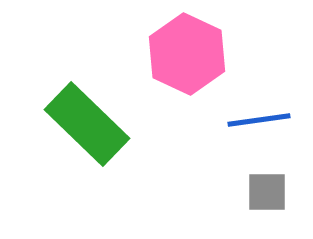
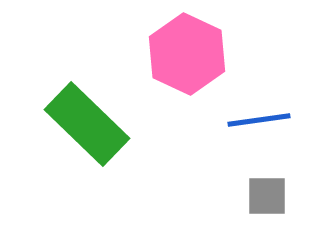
gray square: moved 4 px down
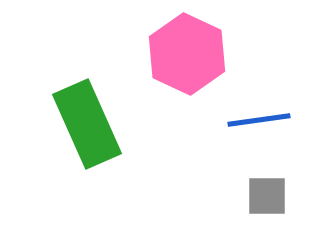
green rectangle: rotated 22 degrees clockwise
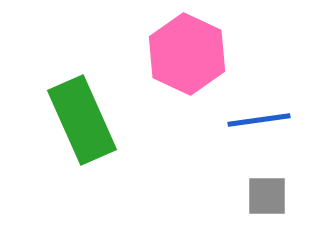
green rectangle: moved 5 px left, 4 px up
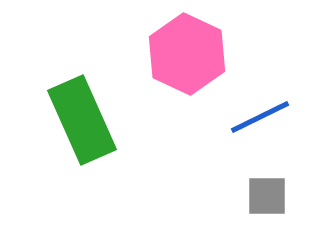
blue line: moved 1 px right, 3 px up; rotated 18 degrees counterclockwise
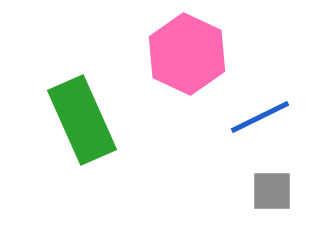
gray square: moved 5 px right, 5 px up
